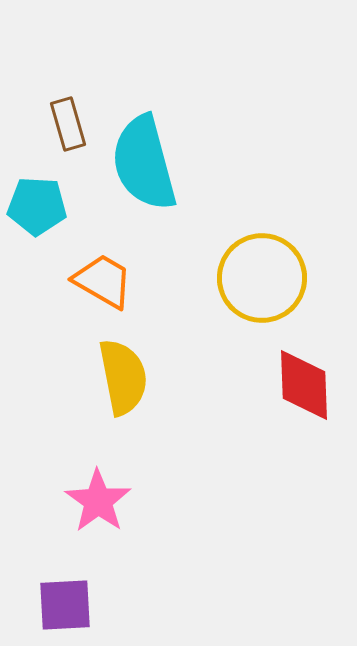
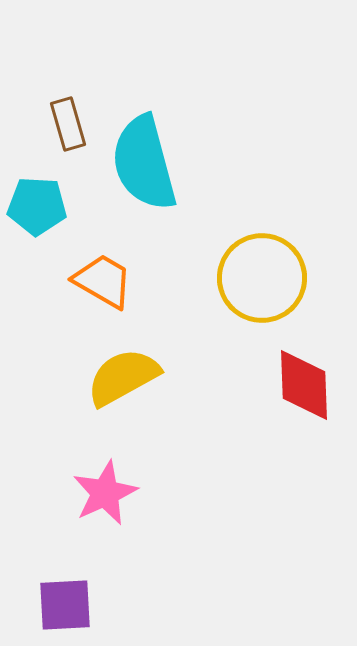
yellow semicircle: rotated 108 degrees counterclockwise
pink star: moved 7 px right, 8 px up; rotated 12 degrees clockwise
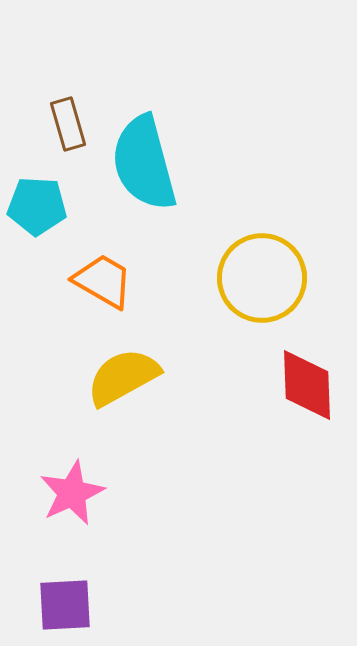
red diamond: moved 3 px right
pink star: moved 33 px left
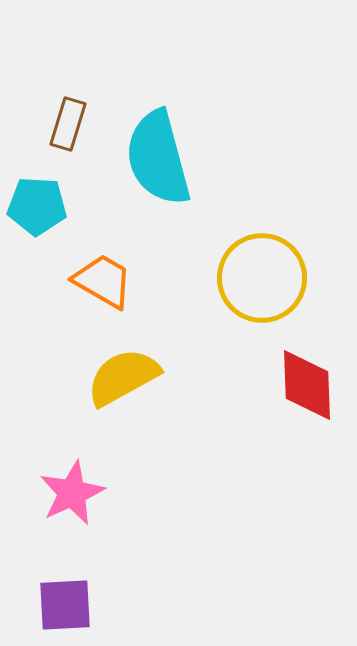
brown rectangle: rotated 33 degrees clockwise
cyan semicircle: moved 14 px right, 5 px up
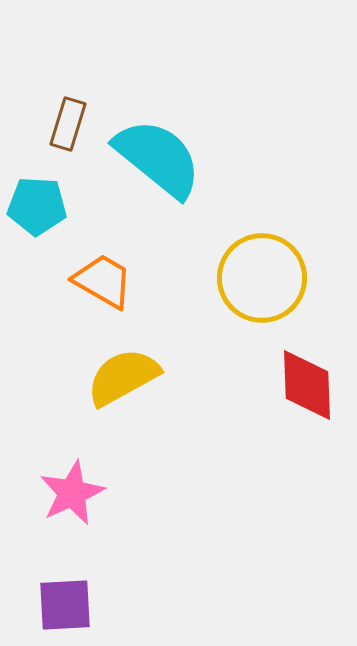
cyan semicircle: rotated 144 degrees clockwise
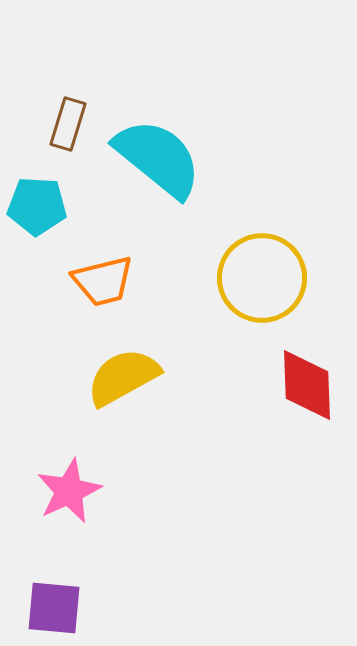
orange trapezoid: rotated 136 degrees clockwise
pink star: moved 3 px left, 2 px up
purple square: moved 11 px left, 3 px down; rotated 8 degrees clockwise
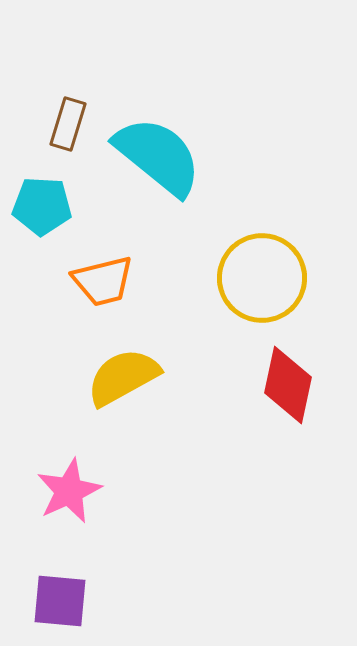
cyan semicircle: moved 2 px up
cyan pentagon: moved 5 px right
red diamond: moved 19 px left; rotated 14 degrees clockwise
purple square: moved 6 px right, 7 px up
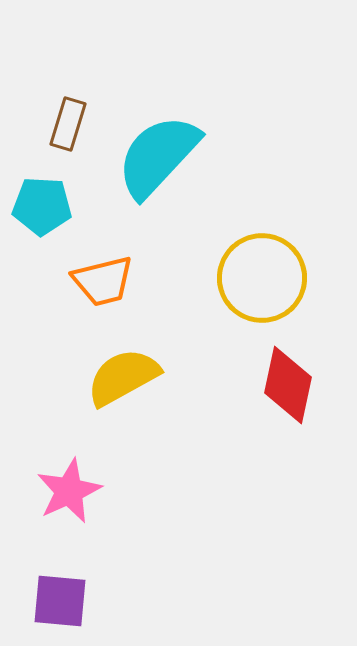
cyan semicircle: rotated 86 degrees counterclockwise
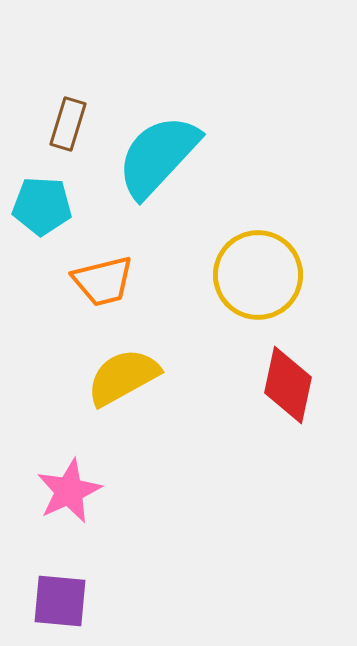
yellow circle: moved 4 px left, 3 px up
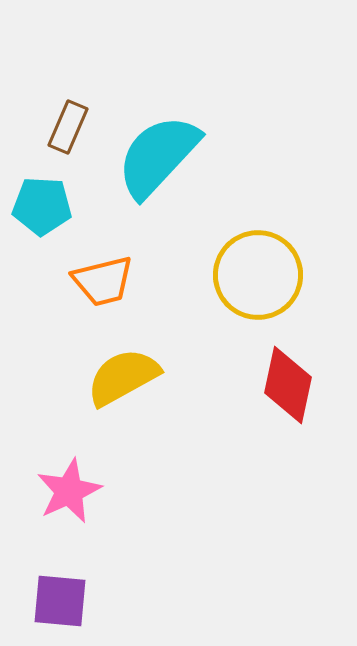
brown rectangle: moved 3 px down; rotated 6 degrees clockwise
